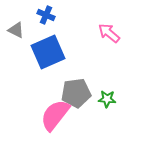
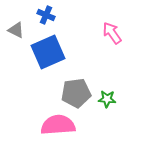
pink arrow: moved 3 px right; rotated 15 degrees clockwise
pink semicircle: moved 3 px right, 10 px down; rotated 48 degrees clockwise
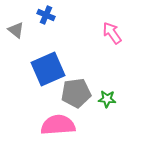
gray triangle: rotated 12 degrees clockwise
blue square: moved 17 px down
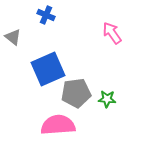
gray triangle: moved 3 px left, 7 px down
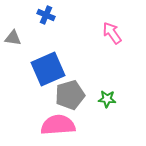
gray triangle: moved 1 px down; rotated 30 degrees counterclockwise
gray pentagon: moved 6 px left, 2 px down; rotated 8 degrees counterclockwise
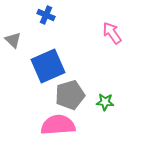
gray triangle: moved 2 px down; rotated 36 degrees clockwise
blue square: moved 3 px up
green star: moved 2 px left, 3 px down
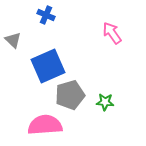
pink semicircle: moved 13 px left
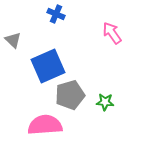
blue cross: moved 10 px right, 1 px up
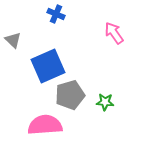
pink arrow: moved 2 px right
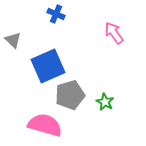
green star: rotated 24 degrees clockwise
pink semicircle: rotated 20 degrees clockwise
